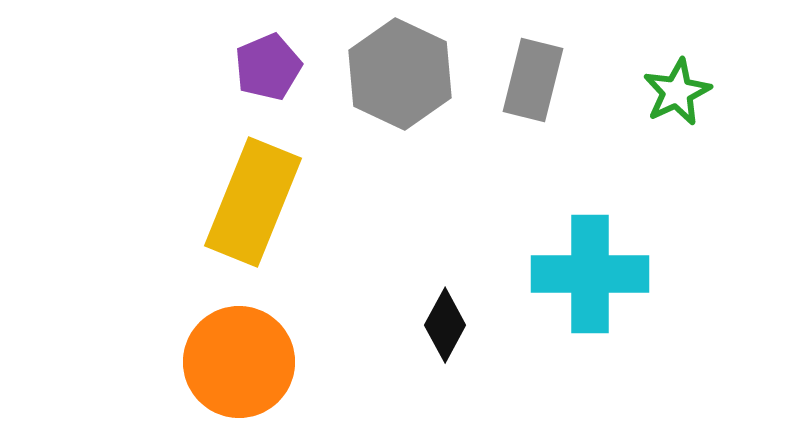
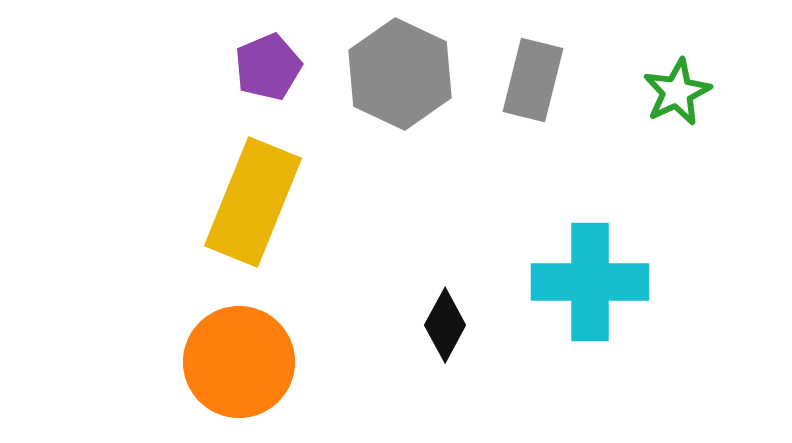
cyan cross: moved 8 px down
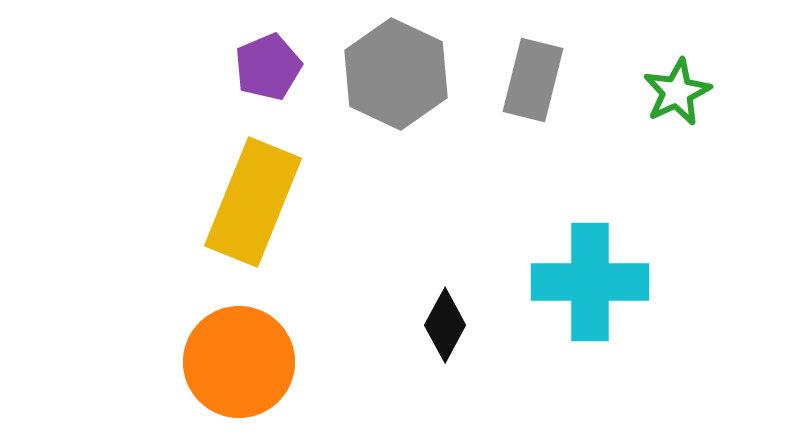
gray hexagon: moved 4 px left
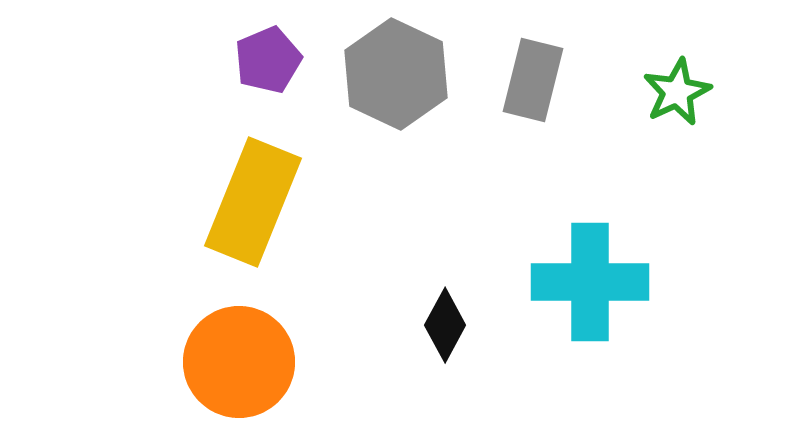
purple pentagon: moved 7 px up
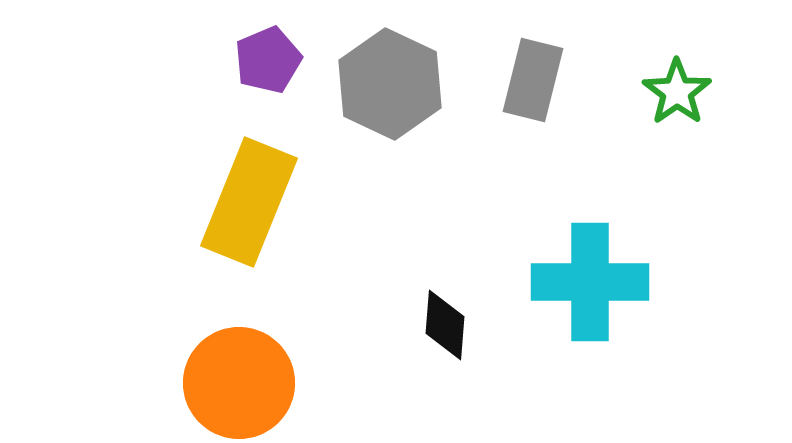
gray hexagon: moved 6 px left, 10 px down
green star: rotated 10 degrees counterclockwise
yellow rectangle: moved 4 px left
black diamond: rotated 24 degrees counterclockwise
orange circle: moved 21 px down
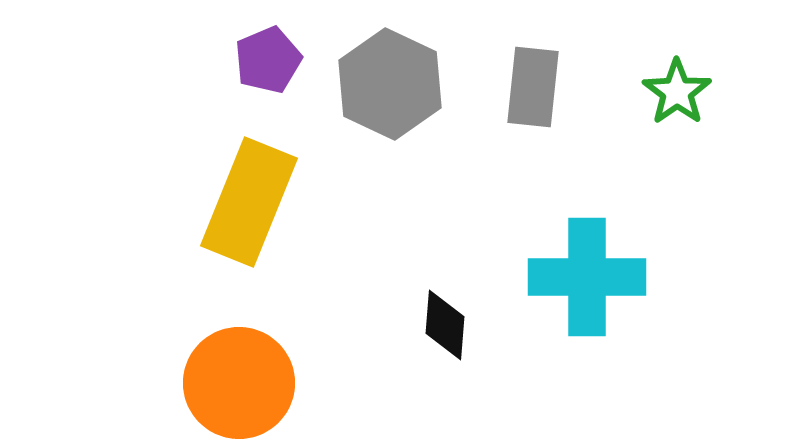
gray rectangle: moved 7 px down; rotated 8 degrees counterclockwise
cyan cross: moved 3 px left, 5 px up
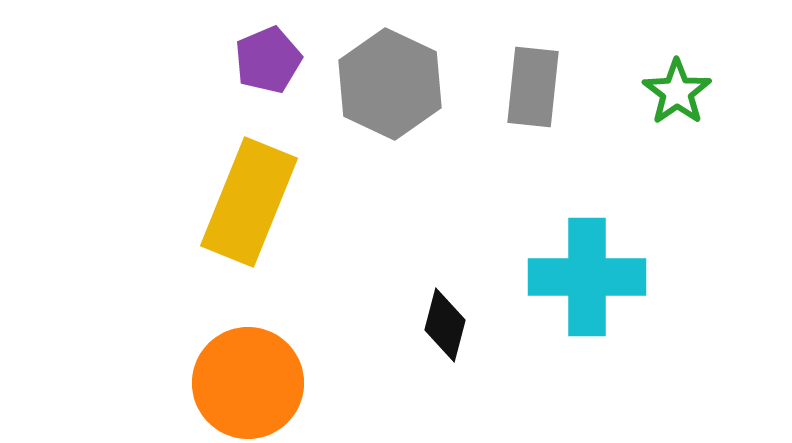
black diamond: rotated 10 degrees clockwise
orange circle: moved 9 px right
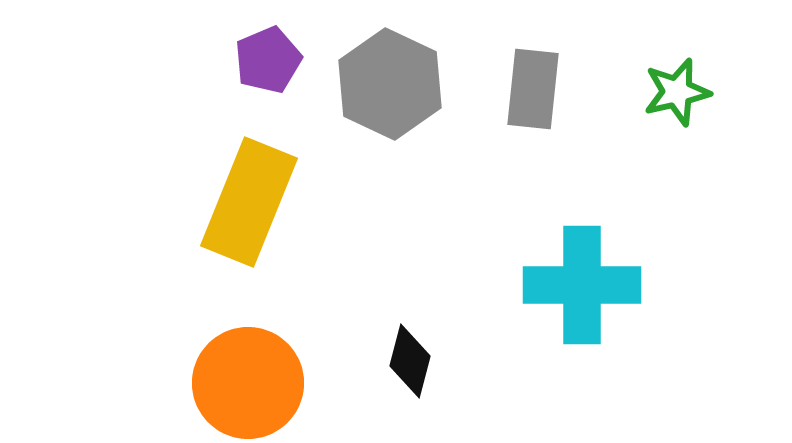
gray rectangle: moved 2 px down
green star: rotated 22 degrees clockwise
cyan cross: moved 5 px left, 8 px down
black diamond: moved 35 px left, 36 px down
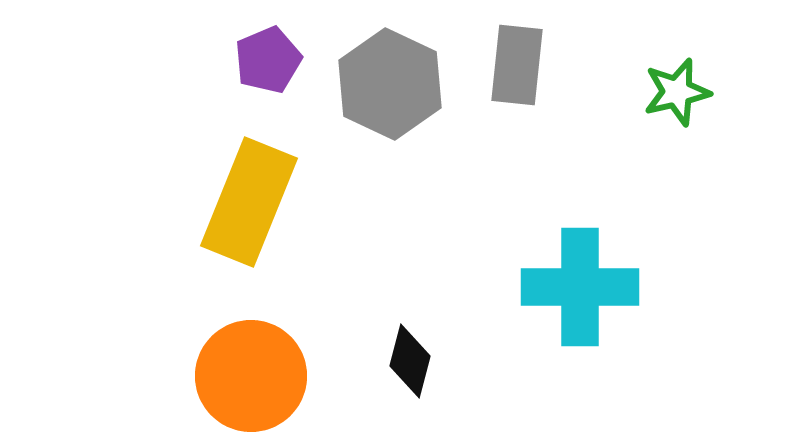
gray rectangle: moved 16 px left, 24 px up
cyan cross: moved 2 px left, 2 px down
orange circle: moved 3 px right, 7 px up
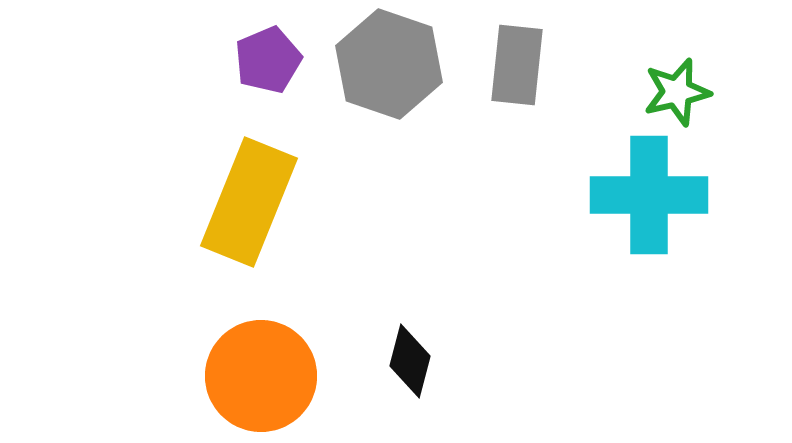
gray hexagon: moved 1 px left, 20 px up; rotated 6 degrees counterclockwise
cyan cross: moved 69 px right, 92 px up
orange circle: moved 10 px right
